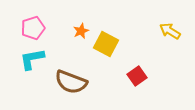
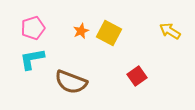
yellow square: moved 3 px right, 11 px up
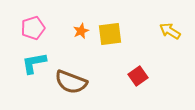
yellow square: moved 1 px right, 1 px down; rotated 35 degrees counterclockwise
cyan L-shape: moved 2 px right, 4 px down
red square: moved 1 px right
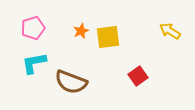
yellow square: moved 2 px left, 3 px down
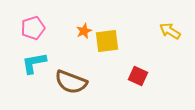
orange star: moved 3 px right
yellow square: moved 1 px left, 4 px down
red square: rotated 30 degrees counterclockwise
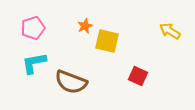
orange star: moved 1 px right, 5 px up
yellow square: rotated 20 degrees clockwise
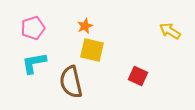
yellow square: moved 15 px left, 9 px down
brown semicircle: rotated 56 degrees clockwise
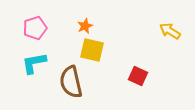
pink pentagon: moved 2 px right
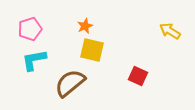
pink pentagon: moved 5 px left, 1 px down
cyan L-shape: moved 3 px up
brown semicircle: moved 1 px left, 1 px down; rotated 64 degrees clockwise
